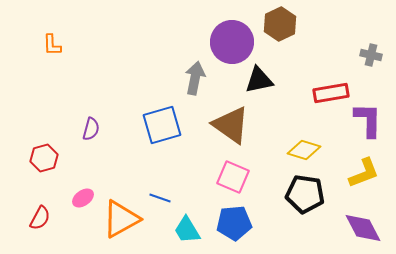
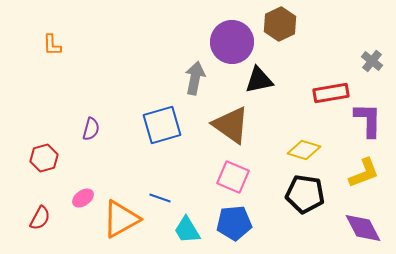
gray cross: moved 1 px right, 6 px down; rotated 25 degrees clockwise
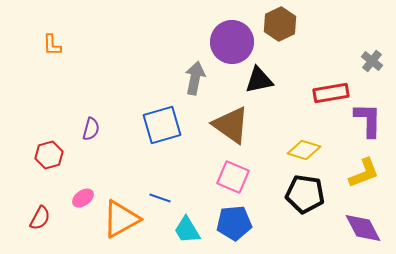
red hexagon: moved 5 px right, 3 px up
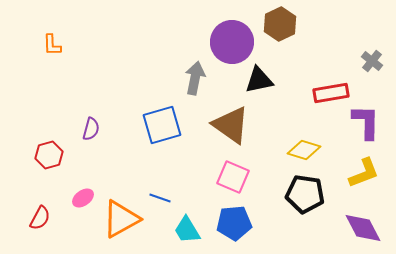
purple L-shape: moved 2 px left, 2 px down
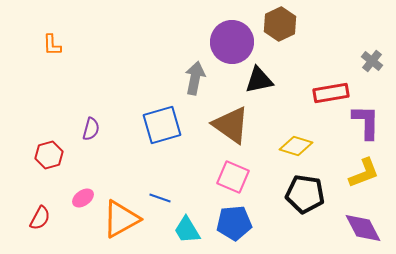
yellow diamond: moved 8 px left, 4 px up
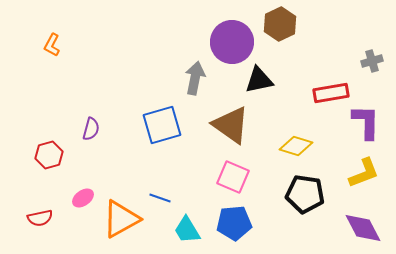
orange L-shape: rotated 30 degrees clockwise
gray cross: rotated 35 degrees clockwise
red semicircle: rotated 50 degrees clockwise
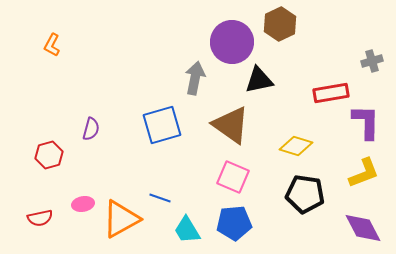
pink ellipse: moved 6 px down; rotated 25 degrees clockwise
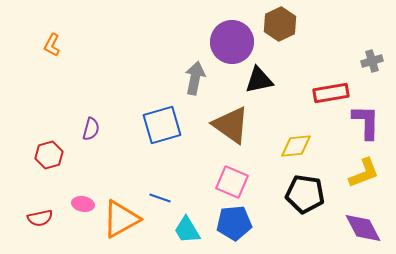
yellow diamond: rotated 24 degrees counterclockwise
pink square: moved 1 px left, 5 px down
pink ellipse: rotated 20 degrees clockwise
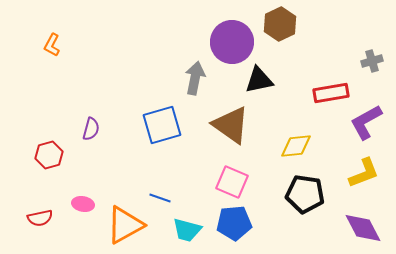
purple L-shape: rotated 120 degrees counterclockwise
orange triangle: moved 4 px right, 6 px down
cyan trapezoid: rotated 44 degrees counterclockwise
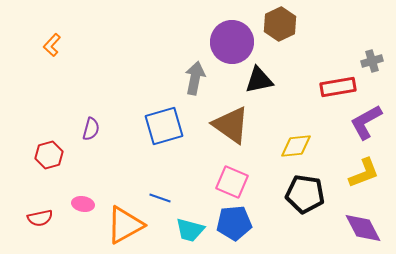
orange L-shape: rotated 15 degrees clockwise
red rectangle: moved 7 px right, 6 px up
blue square: moved 2 px right, 1 px down
cyan trapezoid: moved 3 px right
